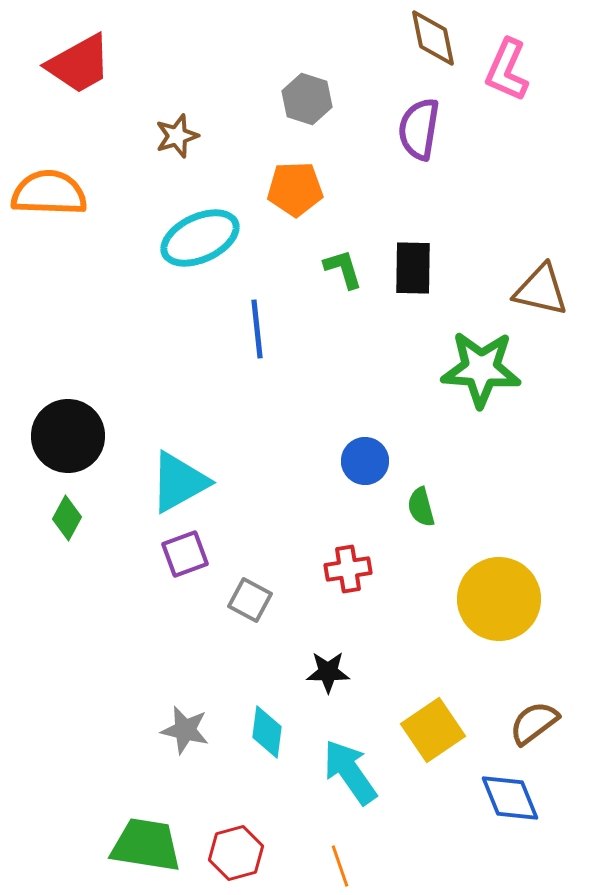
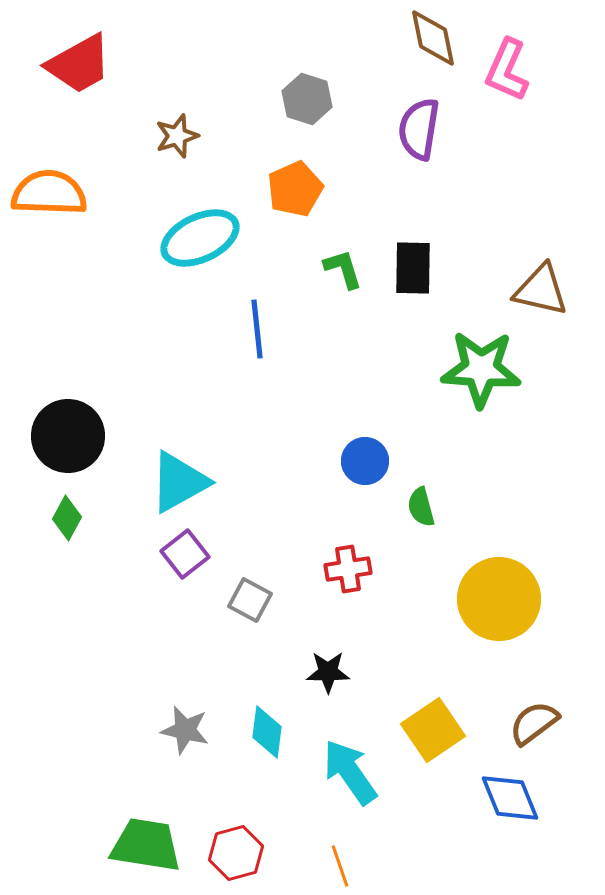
orange pentagon: rotated 22 degrees counterclockwise
purple square: rotated 18 degrees counterclockwise
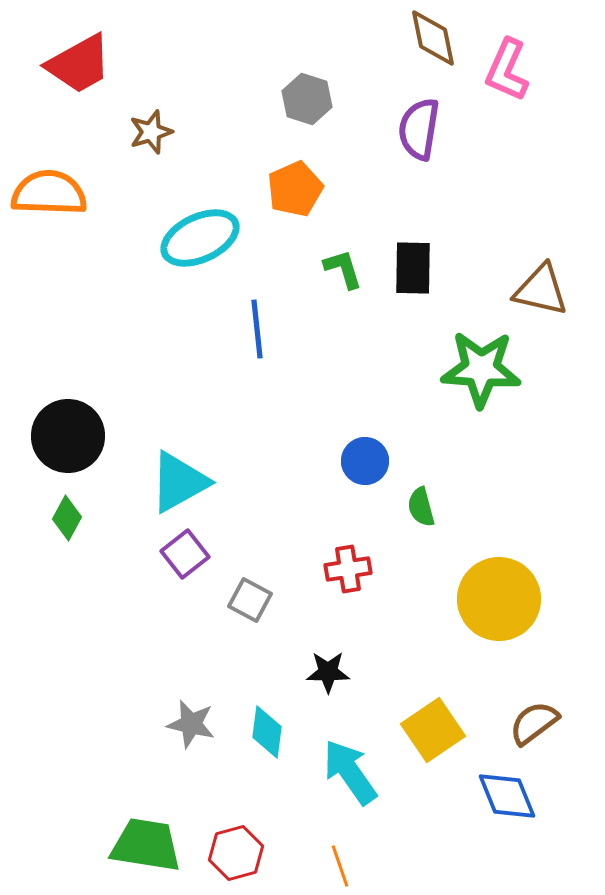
brown star: moved 26 px left, 4 px up
gray star: moved 6 px right, 6 px up
blue diamond: moved 3 px left, 2 px up
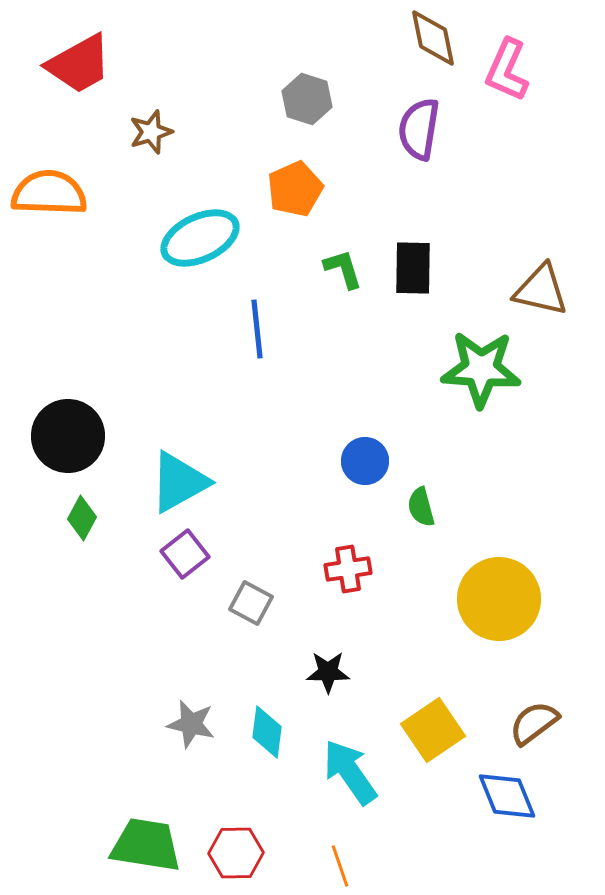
green diamond: moved 15 px right
gray square: moved 1 px right, 3 px down
red hexagon: rotated 14 degrees clockwise
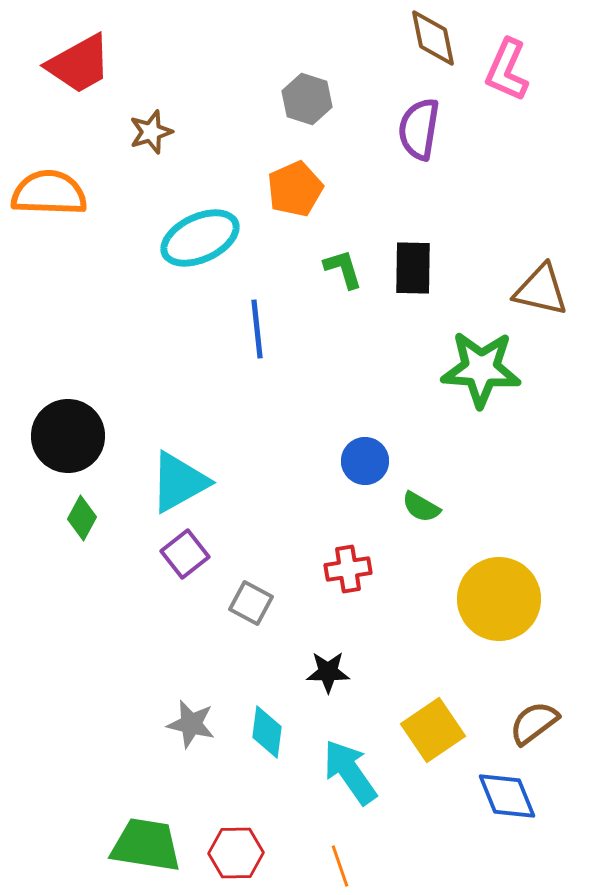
green semicircle: rotated 45 degrees counterclockwise
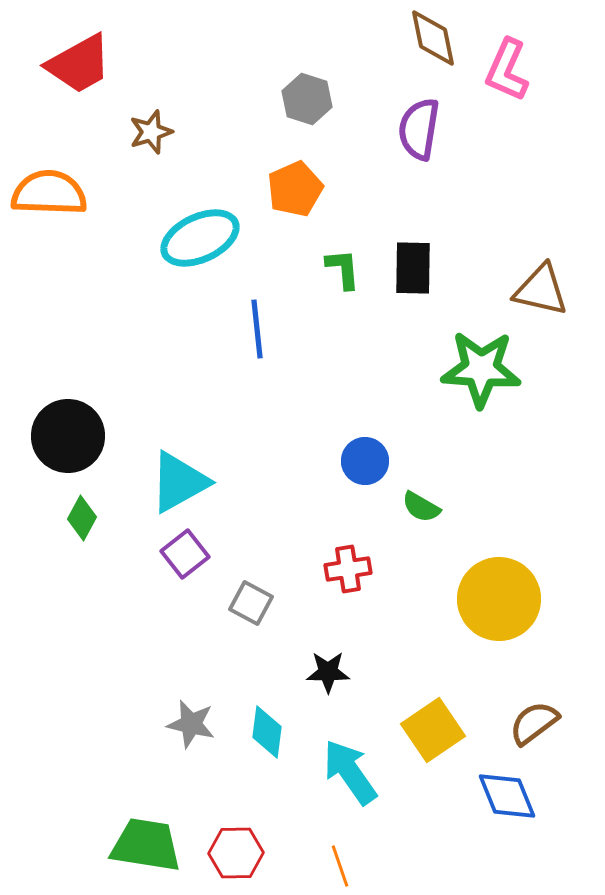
green L-shape: rotated 12 degrees clockwise
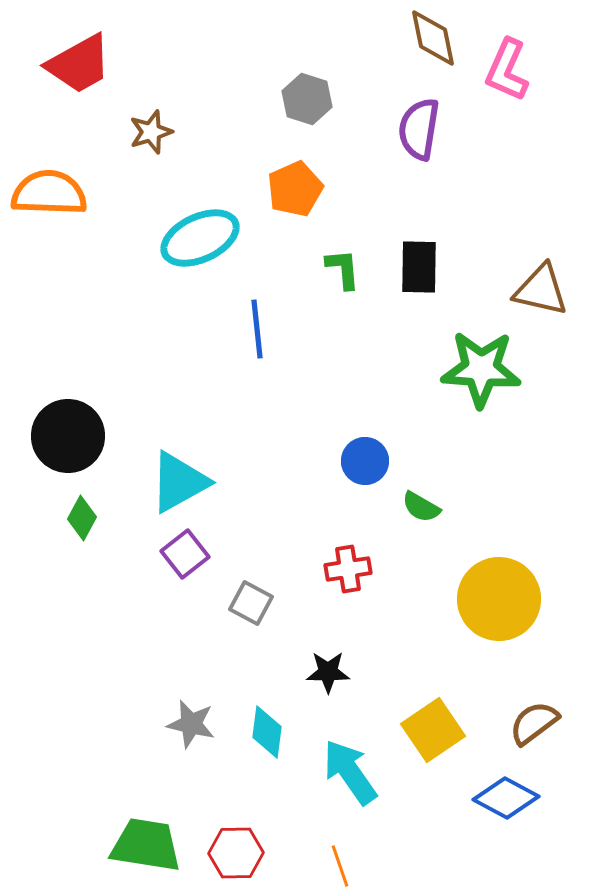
black rectangle: moved 6 px right, 1 px up
blue diamond: moved 1 px left, 2 px down; rotated 40 degrees counterclockwise
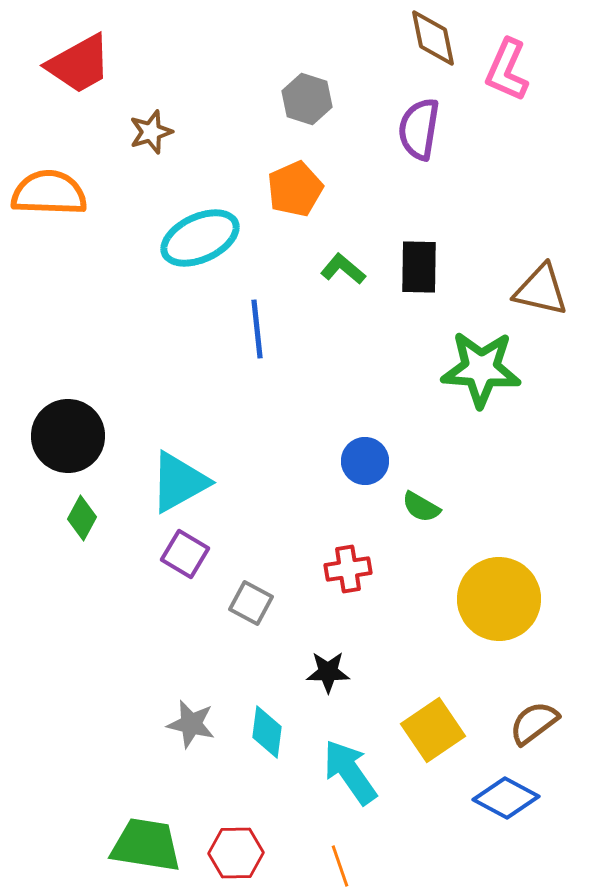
green L-shape: rotated 45 degrees counterclockwise
purple square: rotated 21 degrees counterclockwise
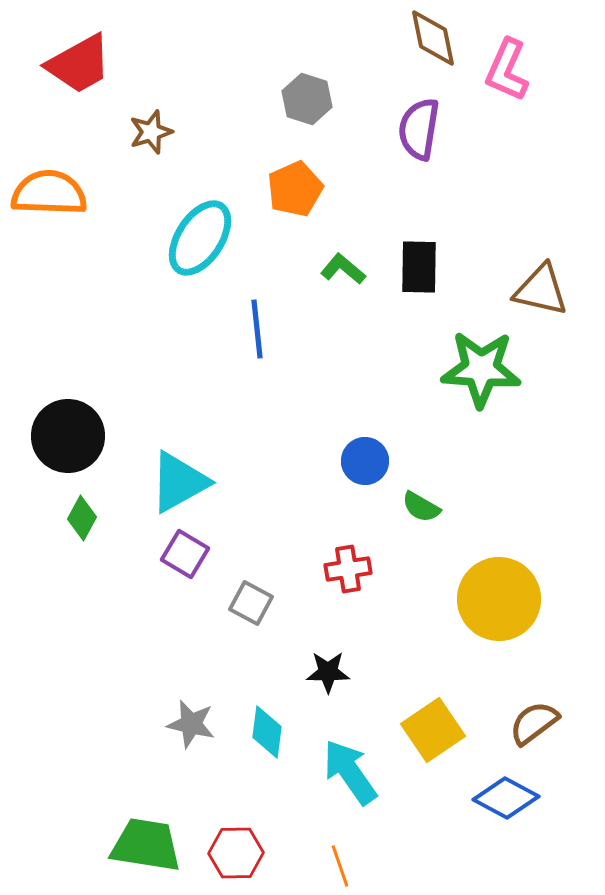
cyan ellipse: rotated 32 degrees counterclockwise
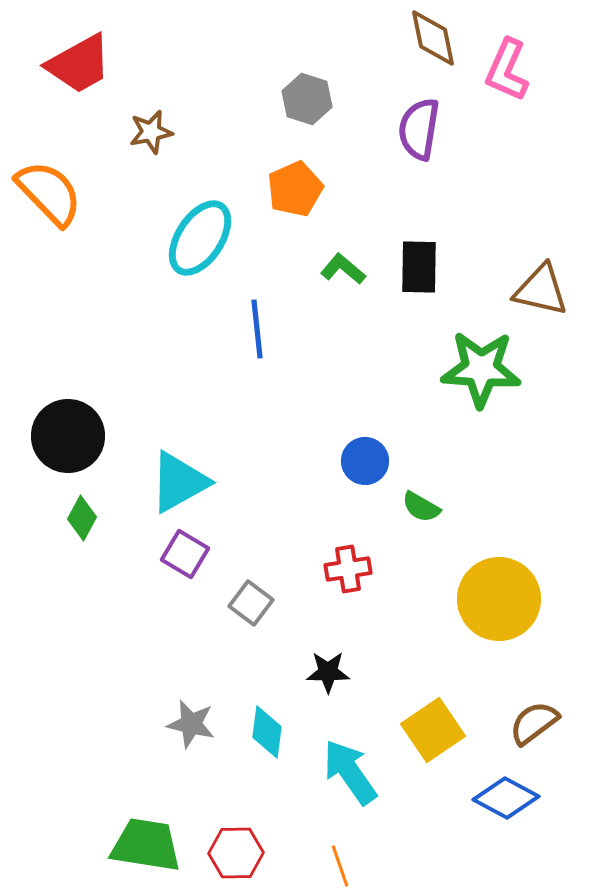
brown star: rotated 6 degrees clockwise
orange semicircle: rotated 44 degrees clockwise
gray square: rotated 9 degrees clockwise
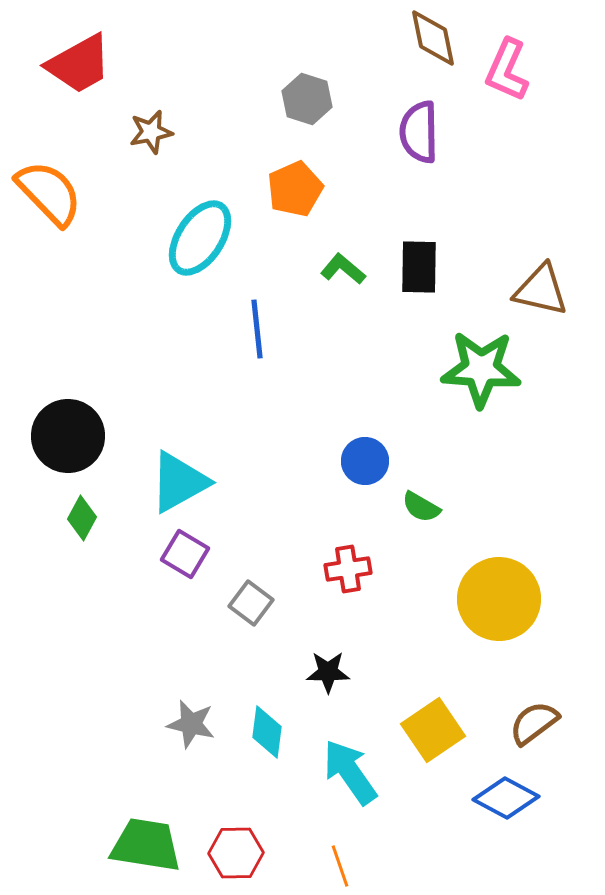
purple semicircle: moved 3 px down; rotated 10 degrees counterclockwise
